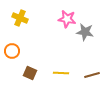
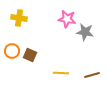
yellow cross: moved 1 px left; rotated 14 degrees counterclockwise
brown square: moved 18 px up
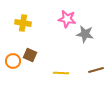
yellow cross: moved 4 px right, 5 px down
gray star: moved 2 px down
orange circle: moved 1 px right, 10 px down
brown line: moved 4 px right, 5 px up
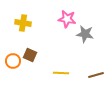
brown line: moved 5 px down
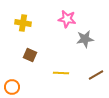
gray star: moved 5 px down; rotated 18 degrees counterclockwise
orange circle: moved 1 px left, 26 px down
brown line: rotated 14 degrees counterclockwise
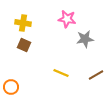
brown square: moved 6 px left, 10 px up
yellow line: rotated 21 degrees clockwise
orange circle: moved 1 px left
